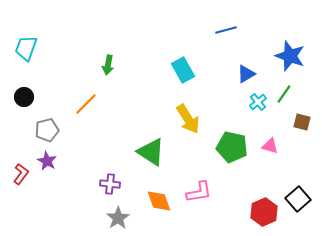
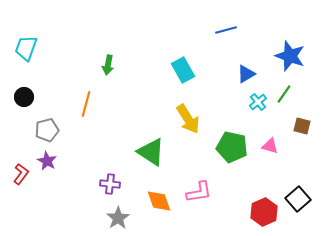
orange line: rotated 30 degrees counterclockwise
brown square: moved 4 px down
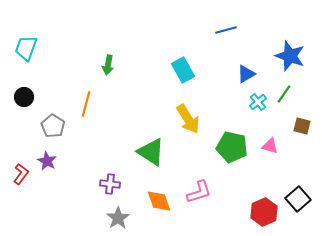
gray pentagon: moved 6 px right, 4 px up; rotated 25 degrees counterclockwise
pink L-shape: rotated 8 degrees counterclockwise
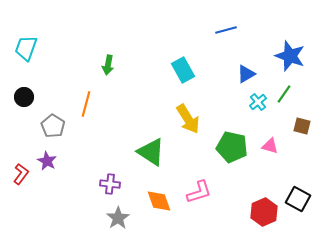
black square: rotated 20 degrees counterclockwise
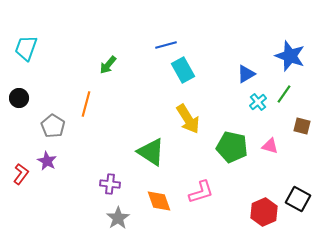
blue line: moved 60 px left, 15 px down
green arrow: rotated 30 degrees clockwise
black circle: moved 5 px left, 1 px down
pink L-shape: moved 2 px right
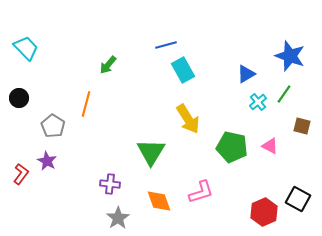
cyan trapezoid: rotated 116 degrees clockwise
pink triangle: rotated 12 degrees clockwise
green triangle: rotated 28 degrees clockwise
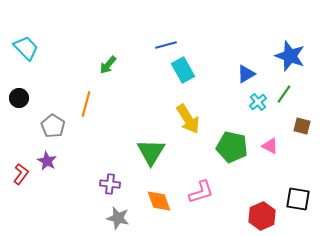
black square: rotated 20 degrees counterclockwise
red hexagon: moved 2 px left, 4 px down
gray star: rotated 25 degrees counterclockwise
